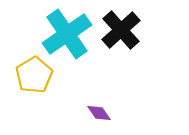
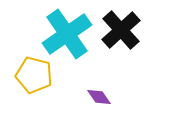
yellow pentagon: rotated 27 degrees counterclockwise
purple diamond: moved 16 px up
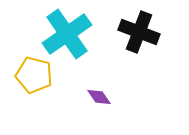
black cross: moved 18 px right, 2 px down; rotated 27 degrees counterclockwise
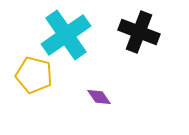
cyan cross: moved 1 px left, 1 px down
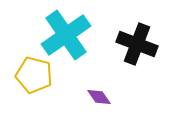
black cross: moved 2 px left, 12 px down
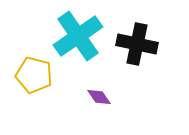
cyan cross: moved 12 px right, 1 px down
black cross: rotated 9 degrees counterclockwise
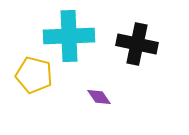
cyan cross: moved 9 px left; rotated 33 degrees clockwise
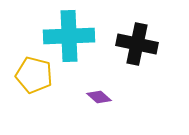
purple diamond: rotated 15 degrees counterclockwise
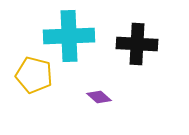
black cross: rotated 9 degrees counterclockwise
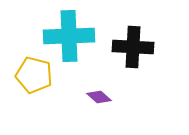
black cross: moved 4 px left, 3 px down
